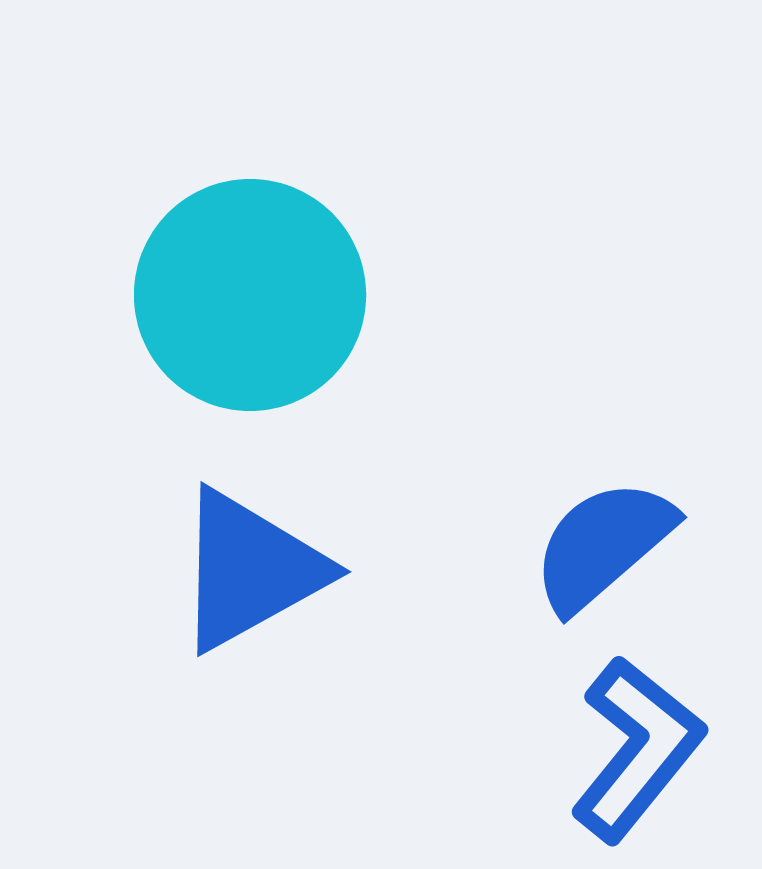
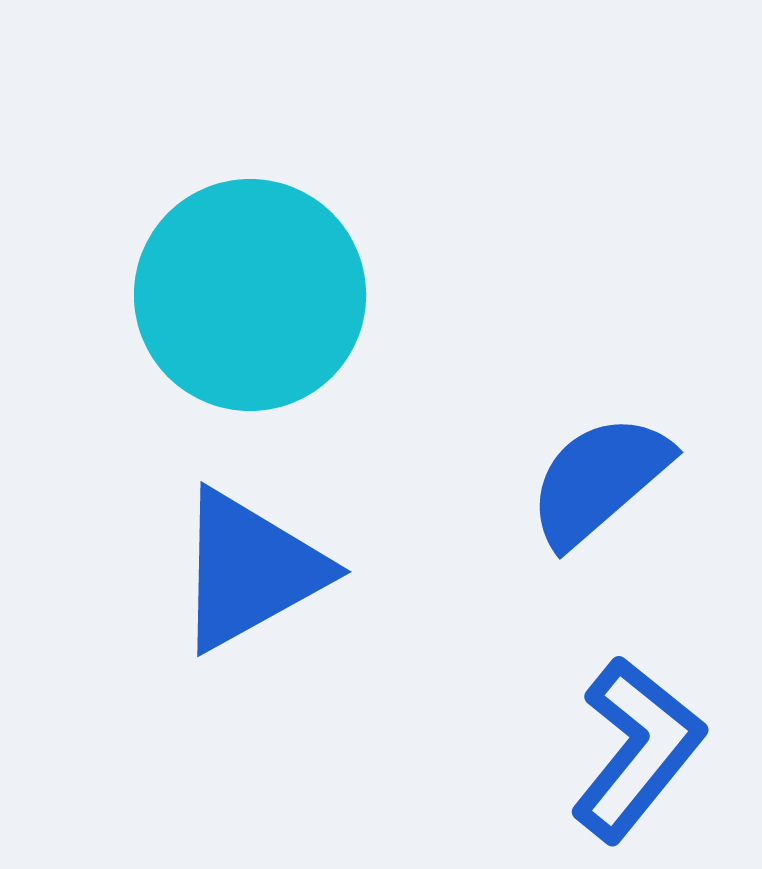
blue semicircle: moved 4 px left, 65 px up
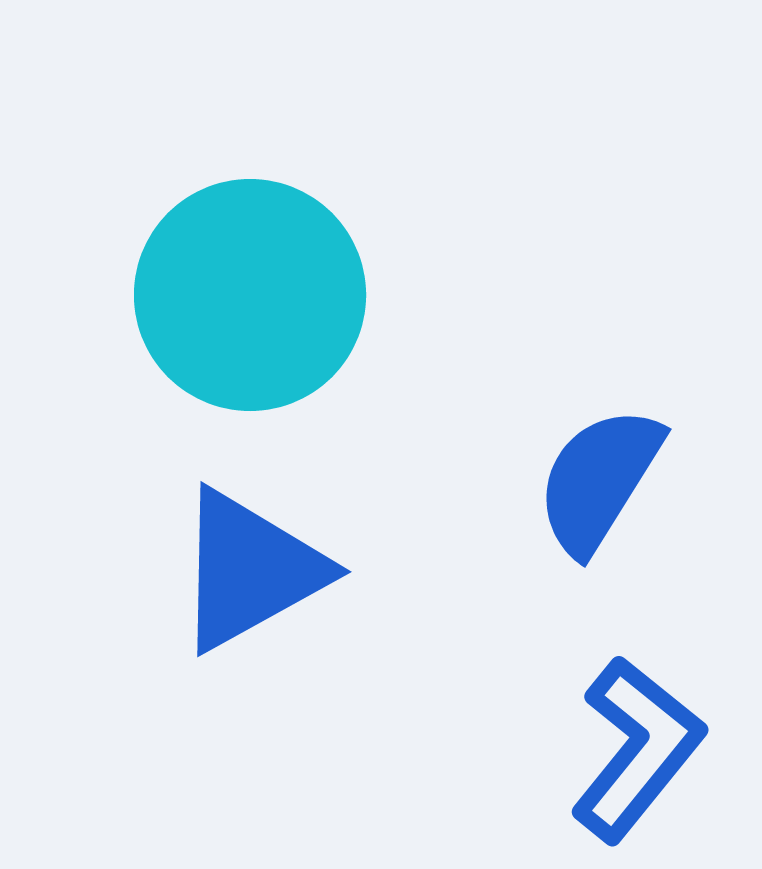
blue semicircle: rotated 17 degrees counterclockwise
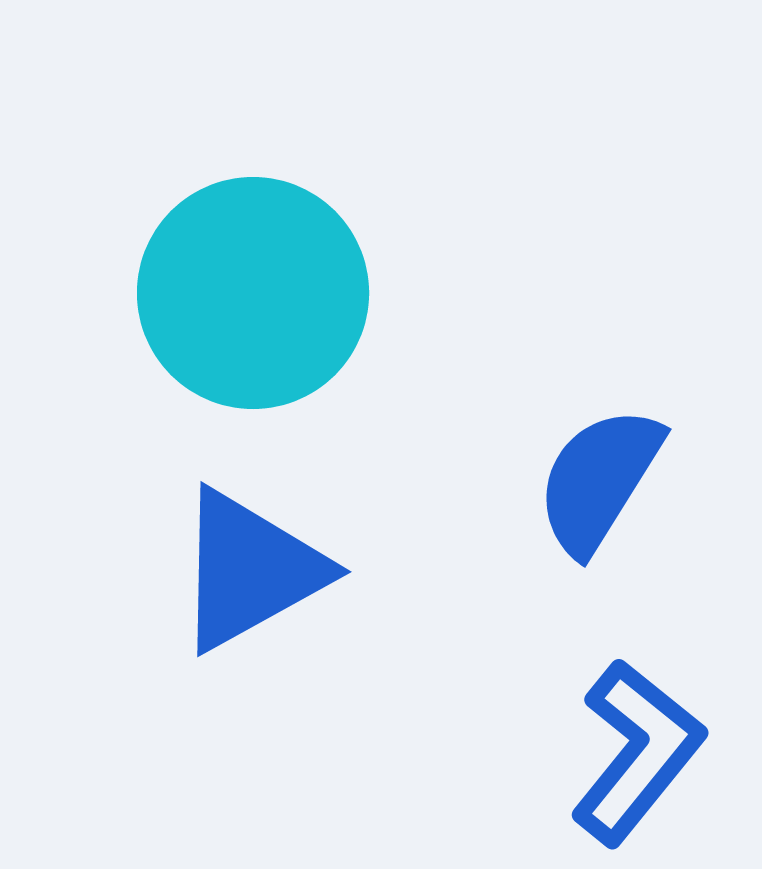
cyan circle: moved 3 px right, 2 px up
blue L-shape: moved 3 px down
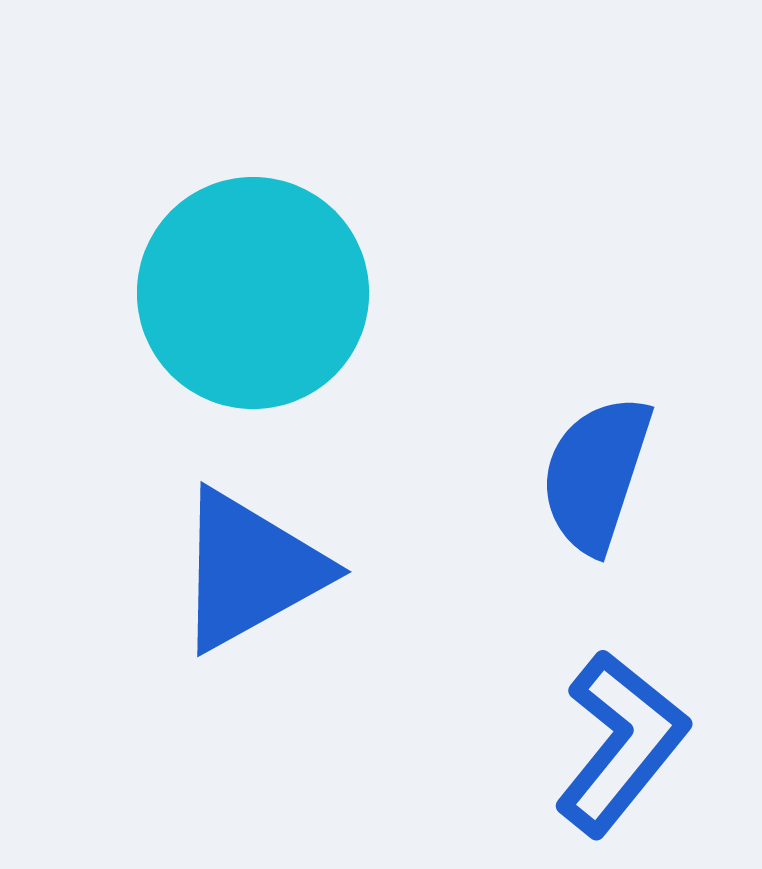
blue semicircle: moved 3 px left, 6 px up; rotated 14 degrees counterclockwise
blue L-shape: moved 16 px left, 9 px up
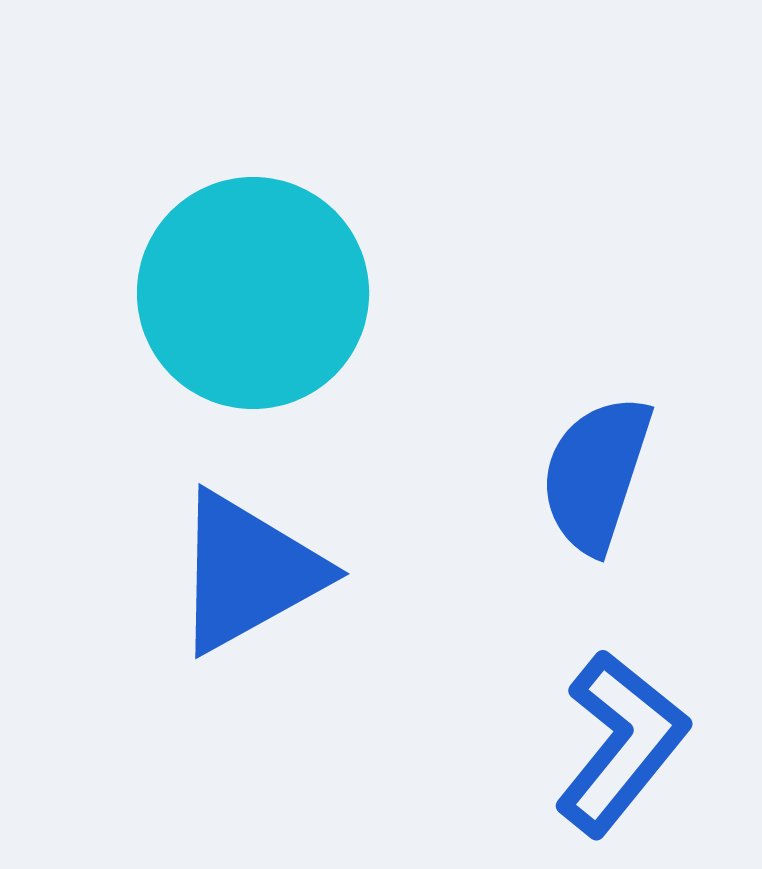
blue triangle: moved 2 px left, 2 px down
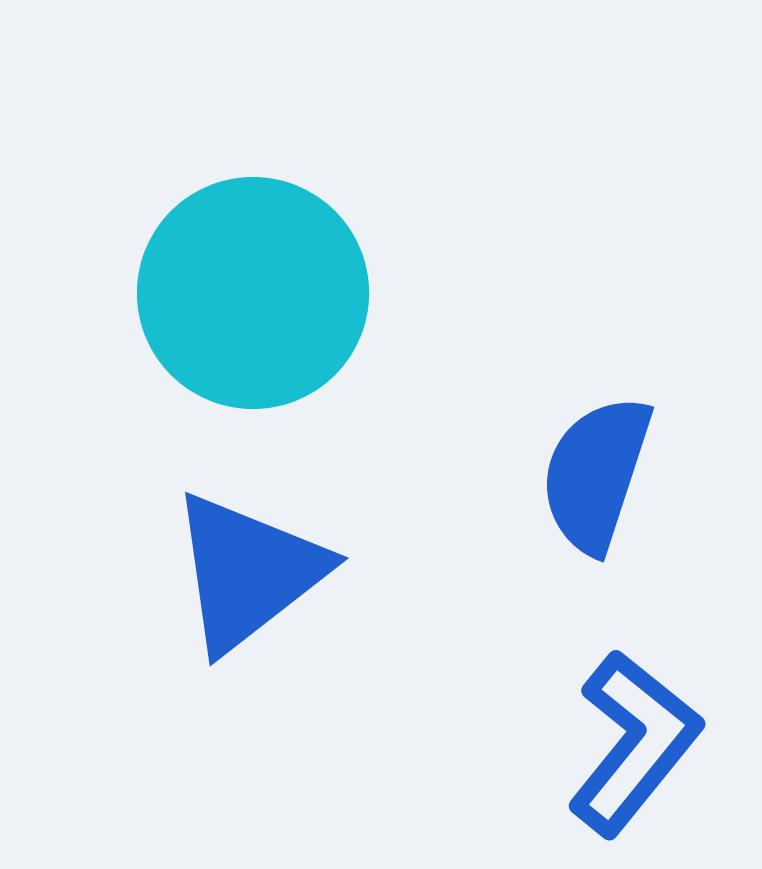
blue triangle: rotated 9 degrees counterclockwise
blue L-shape: moved 13 px right
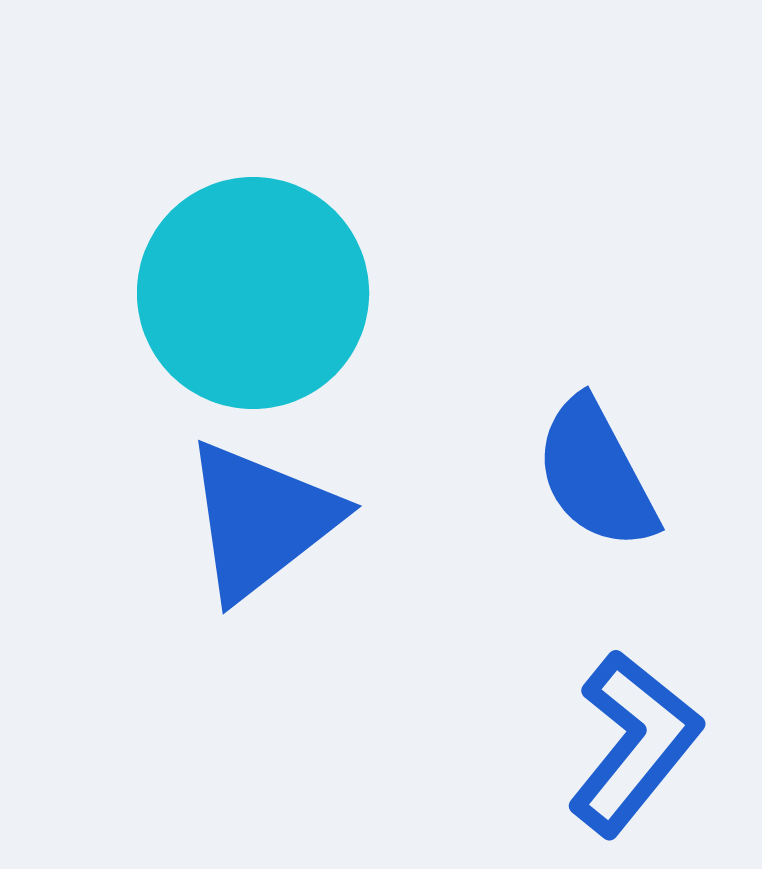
blue semicircle: rotated 46 degrees counterclockwise
blue triangle: moved 13 px right, 52 px up
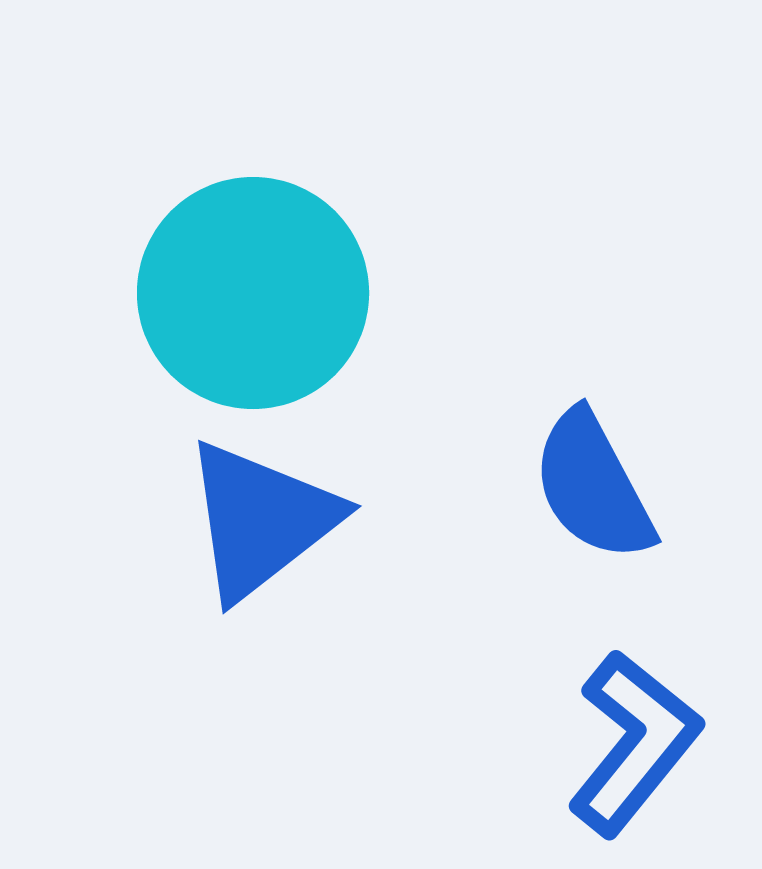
blue semicircle: moved 3 px left, 12 px down
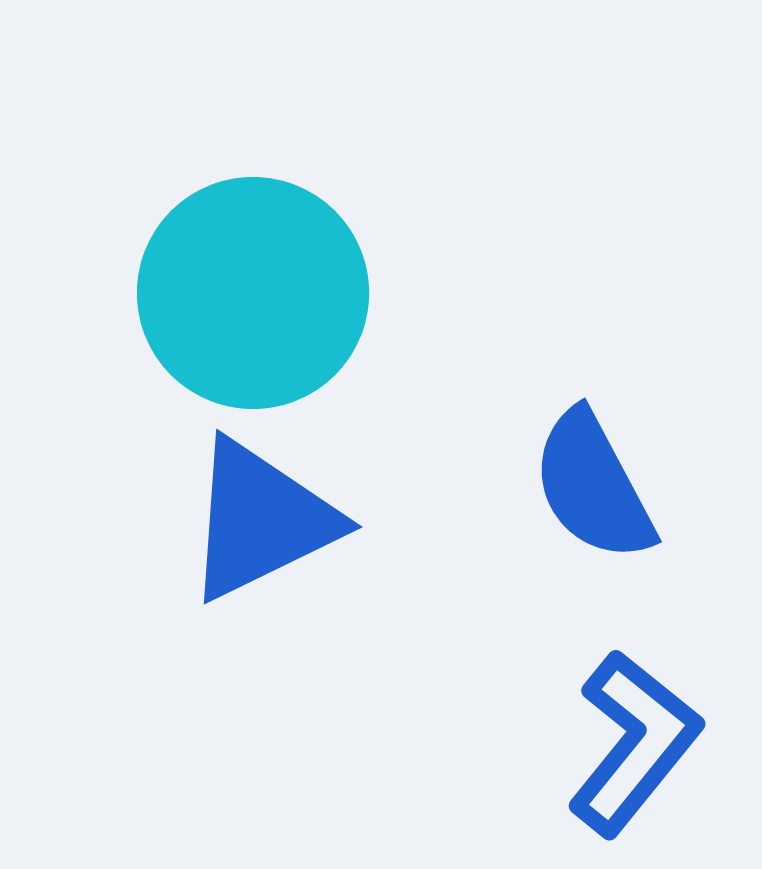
blue triangle: rotated 12 degrees clockwise
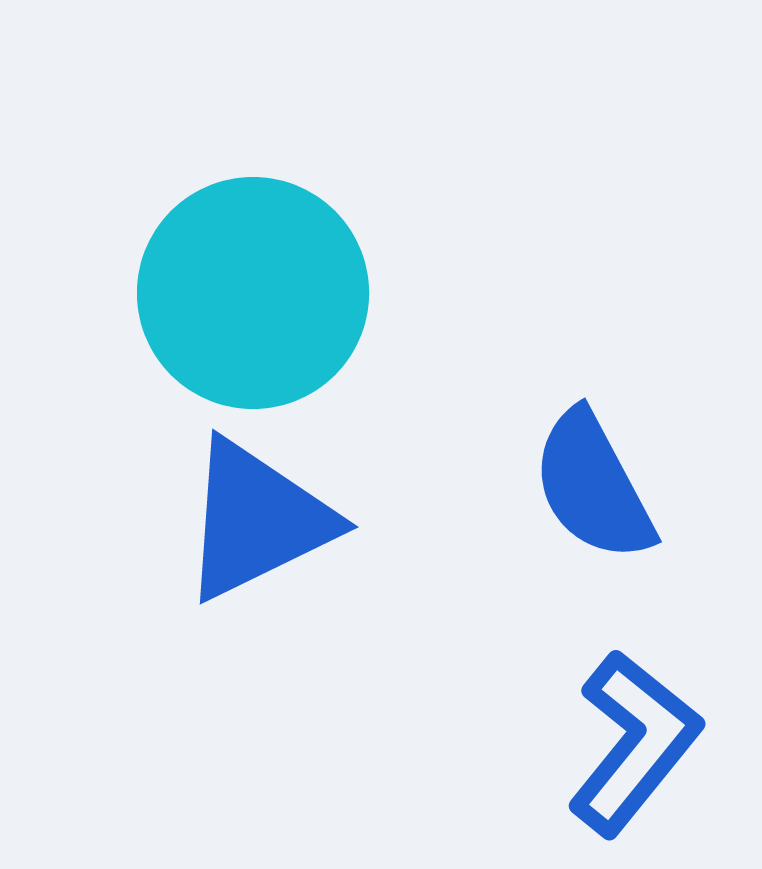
blue triangle: moved 4 px left
